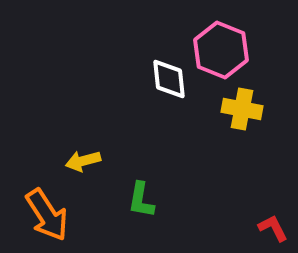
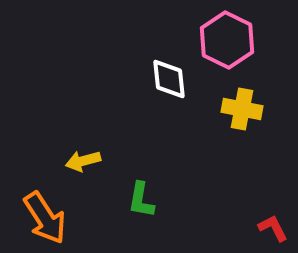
pink hexagon: moved 6 px right, 10 px up; rotated 4 degrees clockwise
orange arrow: moved 2 px left, 3 px down
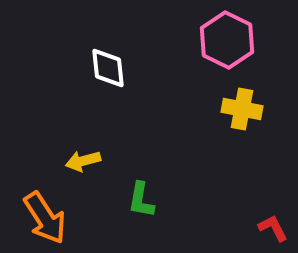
white diamond: moved 61 px left, 11 px up
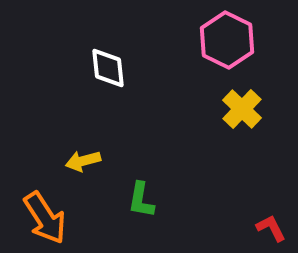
yellow cross: rotated 33 degrees clockwise
red L-shape: moved 2 px left
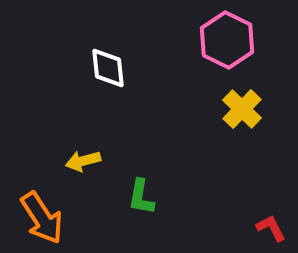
green L-shape: moved 3 px up
orange arrow: moved 3 px left
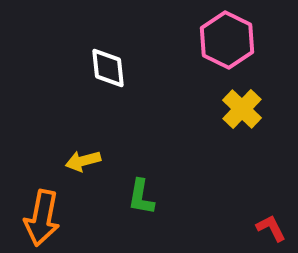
orange arrow: rotated 44 degrees clockwise
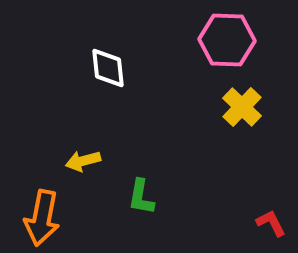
pink hexagon: rotated 24 degrees counterclockwise
yellow cross: moved 2 px up
red L-shape: moved 5 px up
